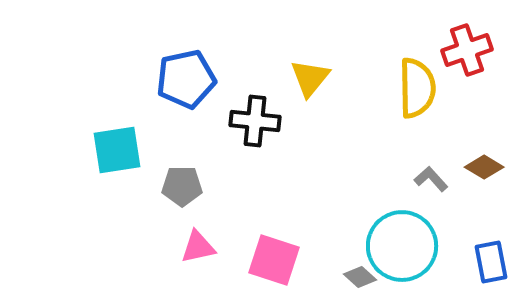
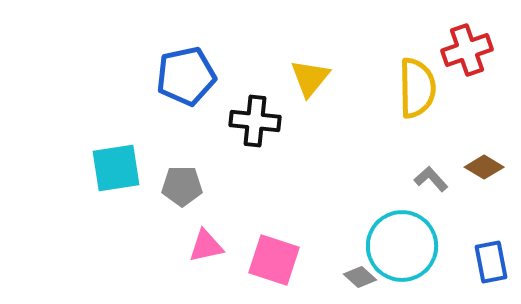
blue pentagon: moved 3 px up
cyan square: moved 1 px left, 18 px down
pink triangle: moved 8 px right, 1 px up
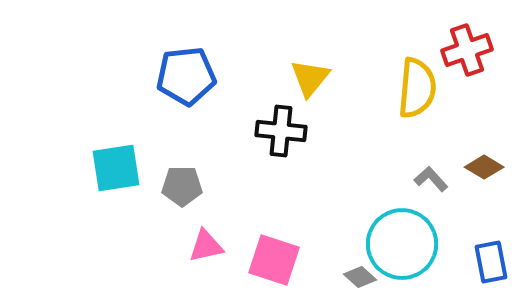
blue pentagon: rotated 6 degrees clockwise
yellow semicircle: rotated 6 degrees clockwise
black cross: moved 26 px right, 10 px down
cyan circle: moved 2 px up
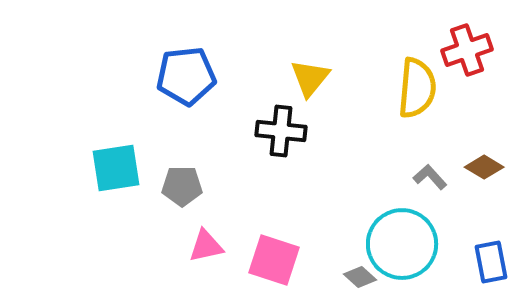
gray L-shape: moved 1 px left, 2 px up
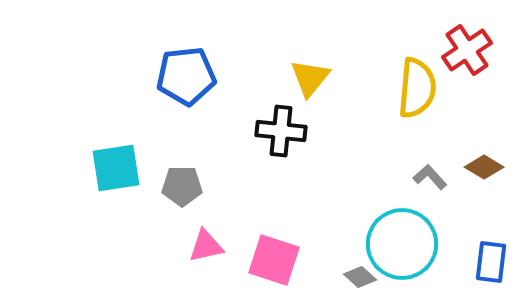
red cross: rotated 15 degrees counterclockwise
blue rectangle: rotated 18 degrees clockwise
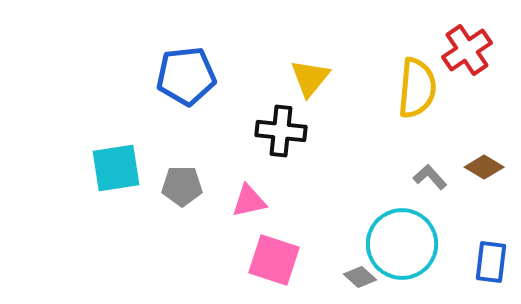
pink triangle: moved 43 px right, 45 px up
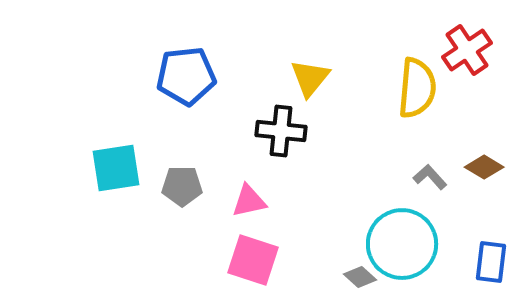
pink square: moved 21 px left
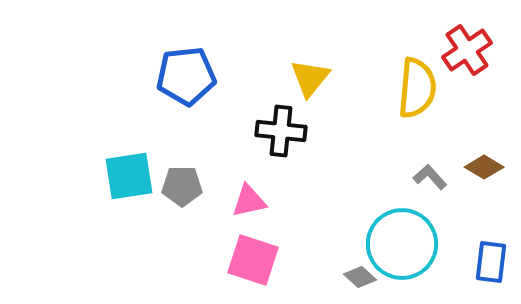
cyan square: moved 13 px right, 8 px down
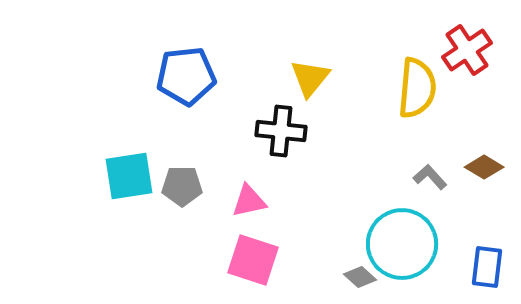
blue rectangle: moved 4 px left, 5 px down
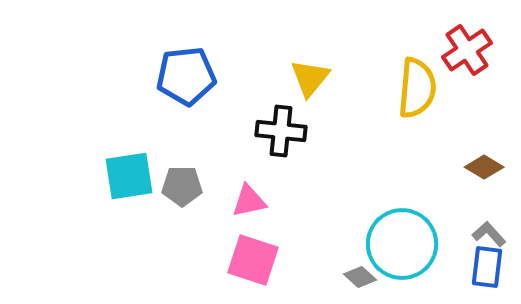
gray L-shape: moved 59 px right, 57 px down
